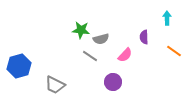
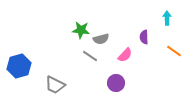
purple circle: moved 3 px right, 1 px down
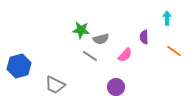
purple circle: moved 4 px down
